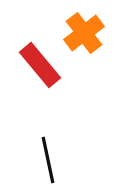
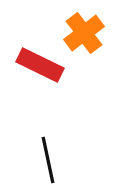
red rectangle: rotated 24 degrees counterclockwise
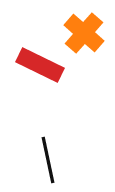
orange cross: rotated 12 degrees counterclockwise
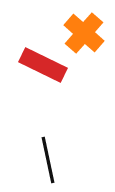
red rectangle: moved 3 px right
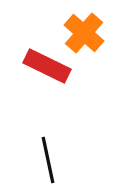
red rectangle: moved 4 px right, 1 px down
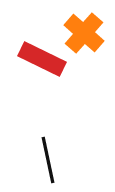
red rectangle: moved 5 px left, 7 px up
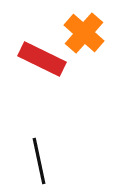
black line: moved 9 px left, 1 px down
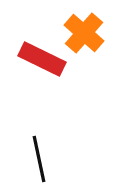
black line: moved 2 px up
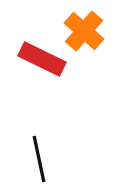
orange cross: moved 2 px up
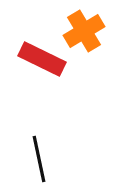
orange cross: rotated 18 degrees clockwise
